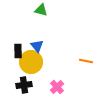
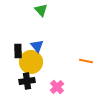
green triangle: rotated 32 degrees clockwise
black cross: moved 3 px right, 4 px up
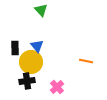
black rectangle: moved 3 px left, 3 px up
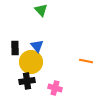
pink cross: moved 2 px left, 1 px down; rotated 32 degrees counterclockwise
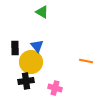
green triangle: moved 1 px right, 2 px down; rotated 16 degrees counterclockwise
black cross: moved 1 px left
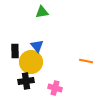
green triangle: rotated 40 degrees counterclockwise
black rectangle: moved 3 px down
